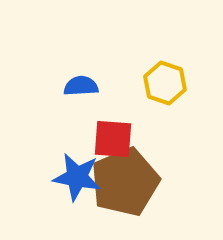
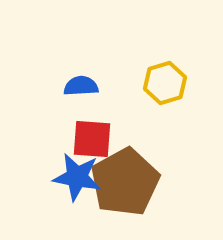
yellow hexagon: rotated 24 degrees clockwise
red square: moved 21 px left
brown pentagon: rotated 6 degrees counterclockwise
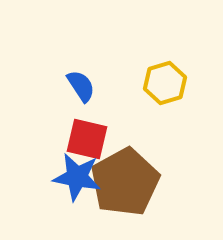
blue semicircle: rotated 60 degrees clockwise
red square: moved 5 px left; rotated 9 degrees clockwise
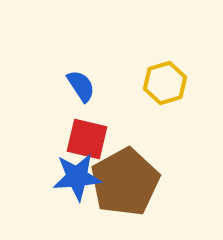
blue star: rotated 15 degrees counterclockwise
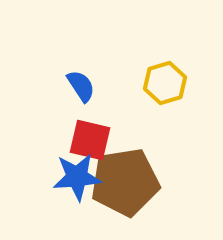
red square: moved 3 px right, 1 px down
brown pentagon: rotated 20 degrees clockwise
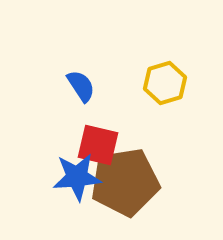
red square: moved 8 px right, 5 px down
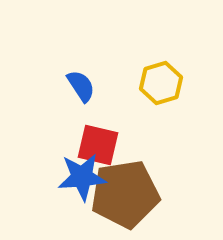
yellow hexagon: moved 4 px left
blue star: moved 5 px right
brown pentagon: moved 12 px down
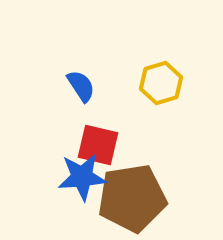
brown pentagon: moved 7 px right, 4 px down
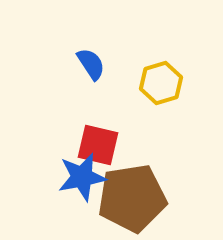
blue semicircle: moved 10 px right, 22 px up
blue star: rotated 6 degrees counterclockwise
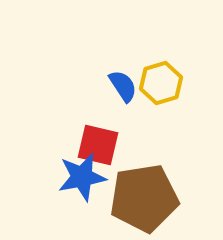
blue semicircle: moved 32 px right, 22 px down
brown pentagon: moved 12 px right
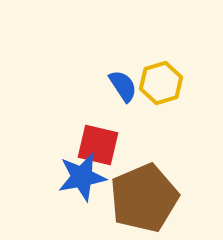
brown pentagon: rotated 14 degrees counterclockwise
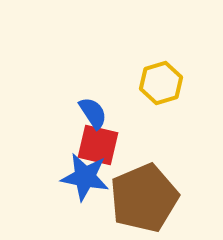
blue semicircle: moved 30 px left, 27 px down
blue star: moved 3 px right; rotated 21 degrees clockwise
